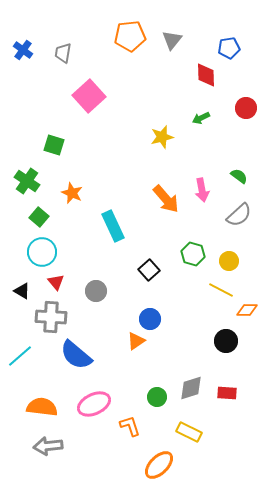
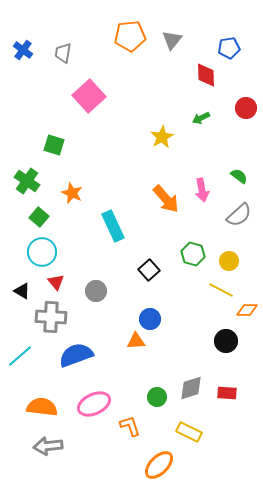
yellow star at (162, 137): rotated 15 degrees counterclockwise
orange triangle at (136, 341): rotated 30 degrees clockwise
blue semicircle at (76, 355): rotated 120 degrees clockwise
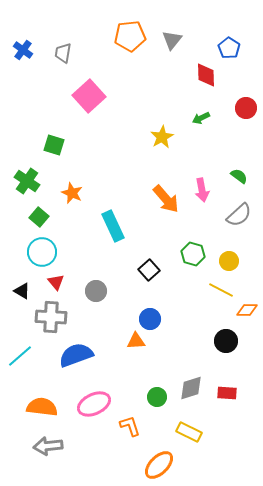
blue pentagon at (229, 48): rotated 30 degrees counterclockwise
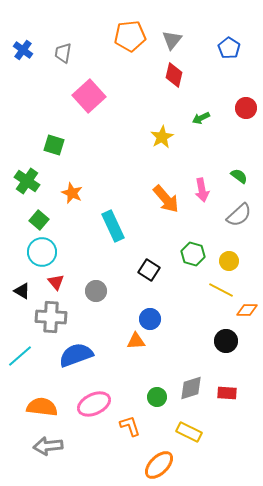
red diamond at (206, 75): moved 32 px left; rotated 15 degrees clockwise
green square at (39, 217): moved 3 px down
black square at (149, 270): rotated 15 degrees counterclockwise
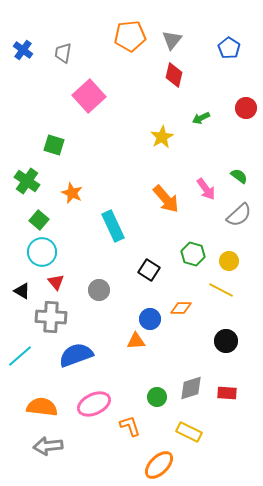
pink arrow at (202, 190): moved 4 px right, 1 px up; rotated 25 degrees counterclockwise
gray circle at (96, 291): moved 3 px right, 1 px up
orange diamond at (247, 310): moved 66 px left, 2 px up
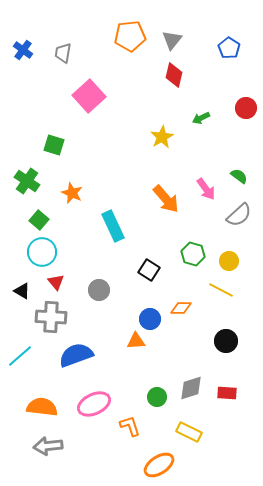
orange ellipse at (159, 465): rotated 12 degrees clockwise
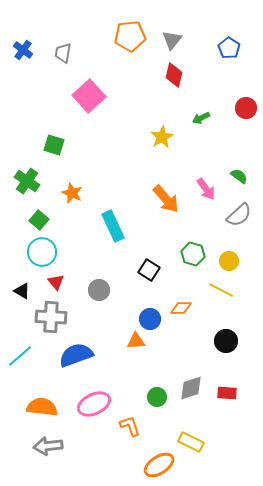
yellow rectangle at (189, 432): moved 2 px right, 10 px down
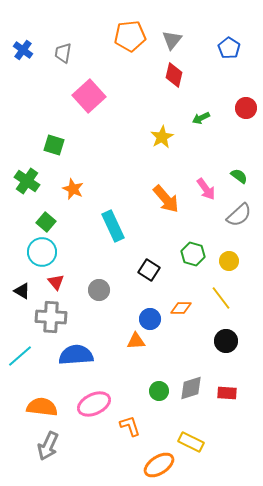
orange star at (72, 193): moved 1 px right, 4 px up
green square at (39, 220): moved 7 px right, 2 px down
yellow line at (221, 290): moved 8 px down; rotated 25 degrees clockwise
blue semicircle at (76, 355): rotated 16 degrees clockwise
green circle at (157, 397): moved 2 px right, 6 px up
gray arrow at (48, 446): rotated 60 degrees counterclockwise
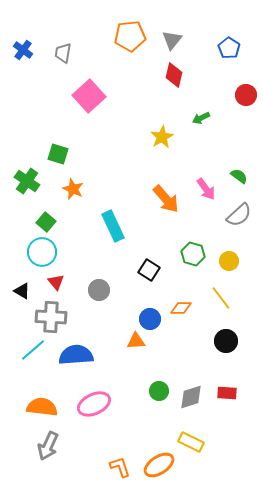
red circle at (246, 108): moved 13 px up
green square at (54, 145): moved 4 px right, 9 px down
cyan line at (20, 356): moved 13 px right, 6 px up
gray diamond at (191, 388): moved 9 px down
orange L-shape at (130, 426): moved 10 px left, 41 px down
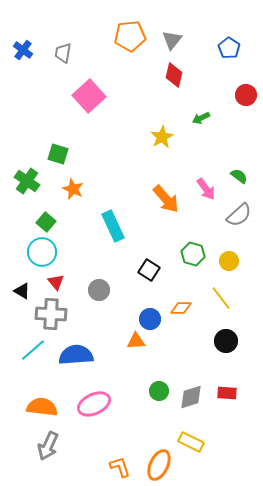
gray cross at (51, 317): moved 3 px up
orange ellipse at (159, 465): rotated 32 degrees counterclockwise
